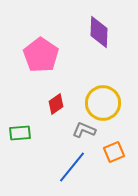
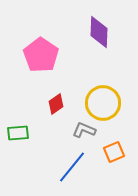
green rectangle: moved 2 px left
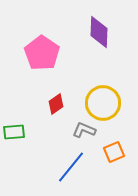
pink pentagon: moved 1 px right, 2 px up
green rectangle: moved 4 px left, 1 px up
blue line: moved 1 px left
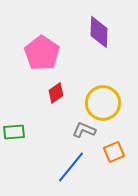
red diamond: moved 11 px up
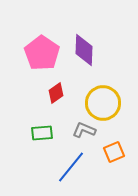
purple diamond: moved 15 px left, 18 px down
green rectangle: moved 28 px right, 1 px down
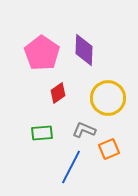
red diamond: moved 2 px right
yellow circle: moved 5 px right, 5 px up
orange square: moved 5 px left, 3 px up
blue line: rotated 12 degrees counterclockwise
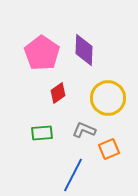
blue line: moved 2 px right, 8 px down
